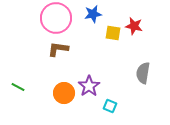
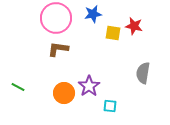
cyan square: rotated 16 degrees counterclockwise
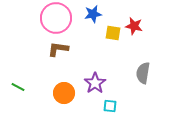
purple star: moved 6 px right, 3 px up
